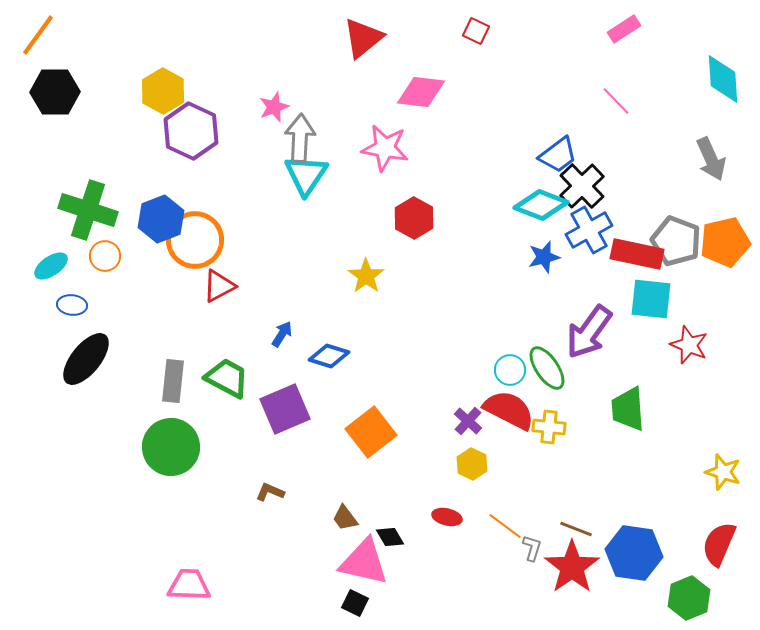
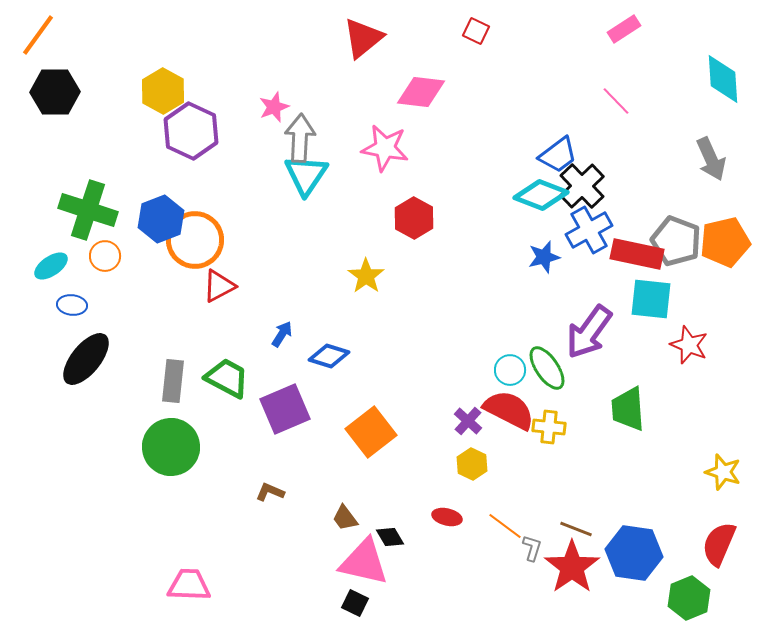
cyan diamond at (541, 205): moved 10 px up
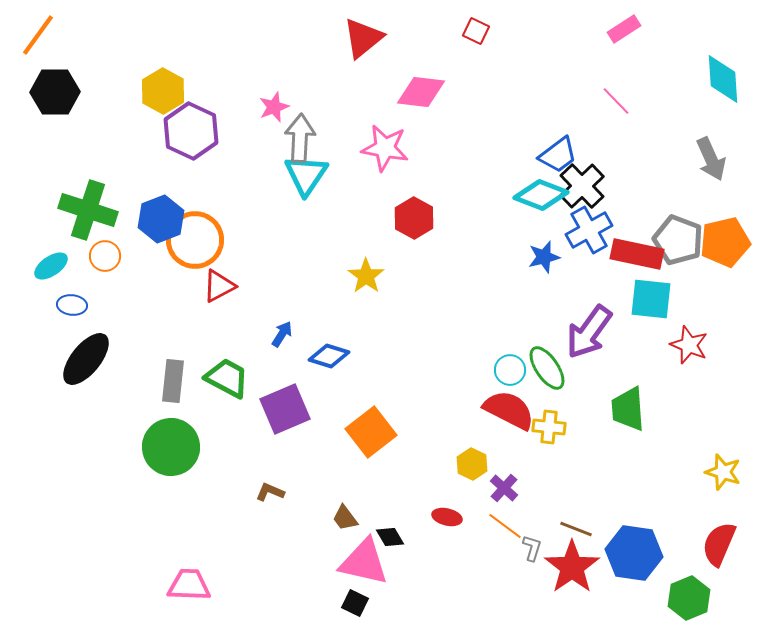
gray pentagon at (676, 241): moved 2 px right, 1 px up
purple cross at (468, 421): moved 36 px right, 67 px down
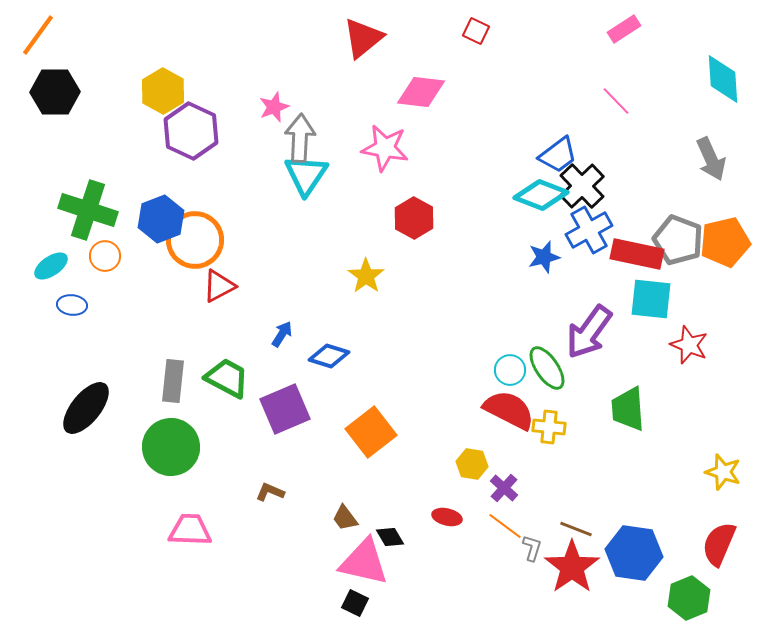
black ellipse at (86, 359): moved 49 px down
yellow hexagon at (472, 464): rotated 16 degrees counterclockwise
pink trapezoid at (189, 585): moved 1 px right, 55 px up
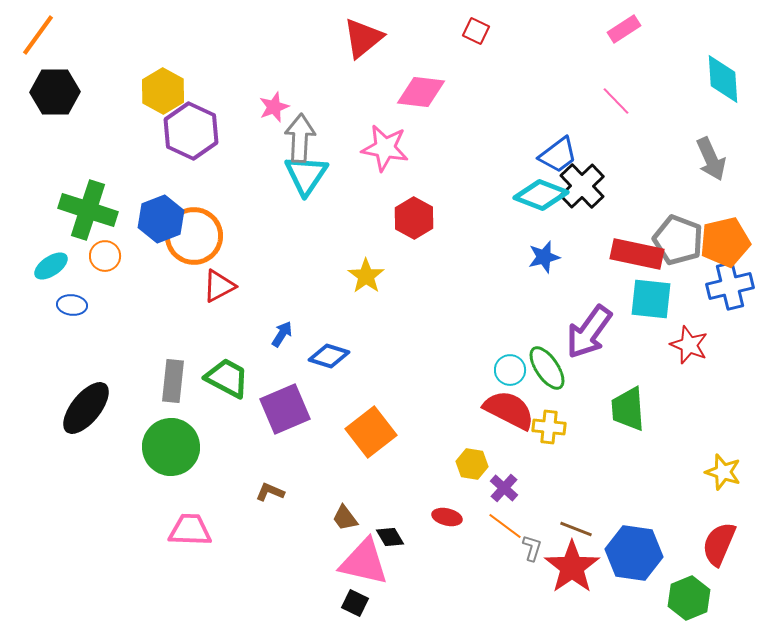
blue cross at (589, 230): moved 141 px right, 56 px down; rotated 15 degrees clockwise
orange circle at (195, 240): moved 1 px left, 4 px up
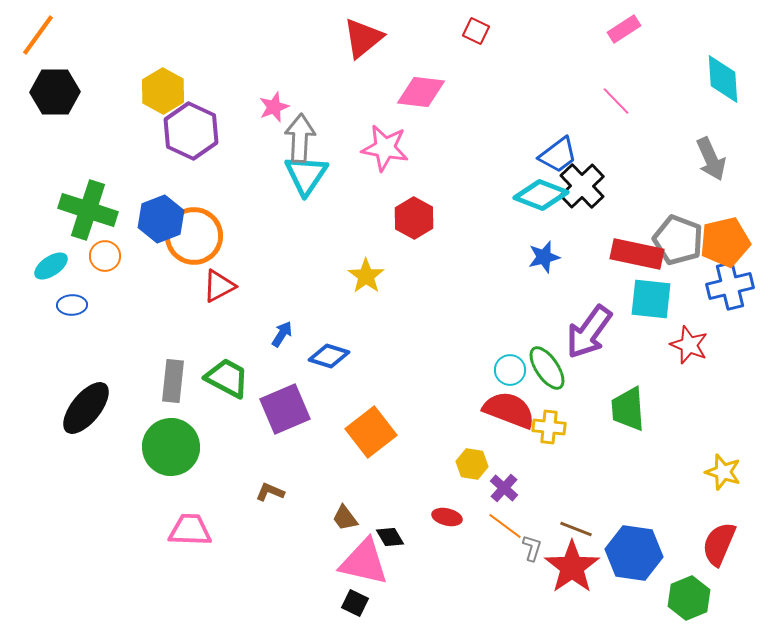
blue ellipse at (72, 305): rotated 8 degrees counterclockwise
red semicircle at (509, 410): rotated 6 degrees counterclockwise
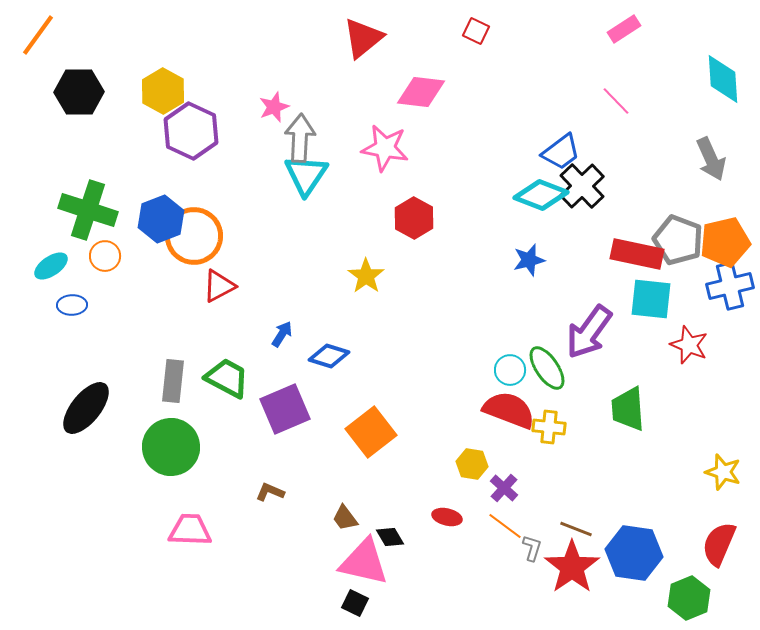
black hexagon at (55, 92): moved 24 px right
blue trapezoid at (558, 155): moved 3 px right, 3 px up
blue star at (544, 257): moved 15 px left, 3 px down
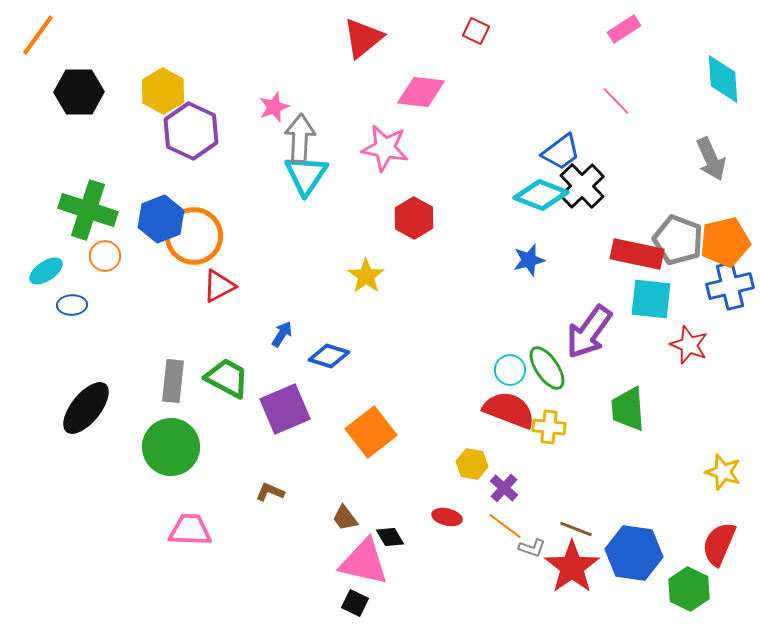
cyan ellipse at (51, 266): moved 5 px left, 5 px down
gray L-shape at (532, 548): rotated 92 degrees clockwise
green hexagon at (689, 598): moved 9 px up; rotated 12 degrees counterclockwise
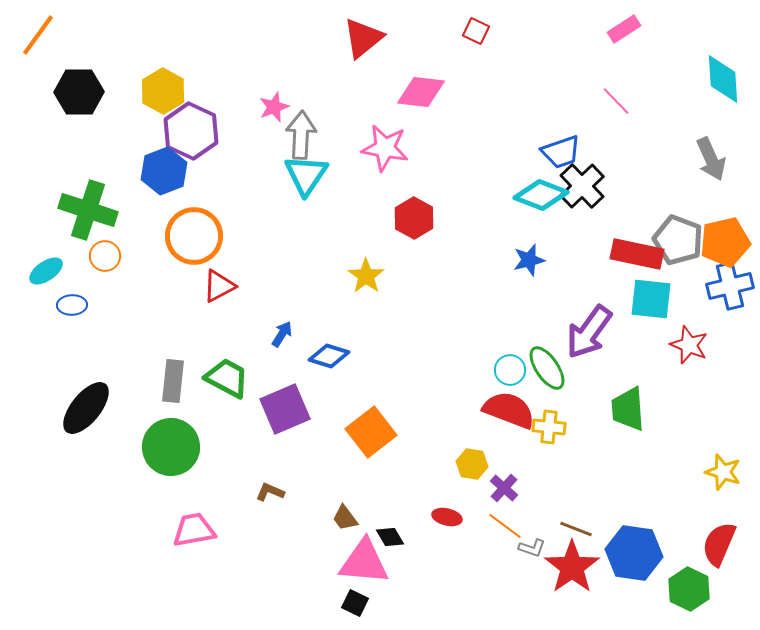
gray arrow at (300, 138): moved 1 px right, 3 px up
blue trapezoid at (561, 152): rotated 18 degrees clockwise
blue hexagon at (161, 219): moved 3 px right, 48 px up
pink trapezoid at (190, 530): moved 4 px right; rotated 12 degrees counterclockwise
pink triangle at (364, 562): rotated 8 degrees counterclockwise
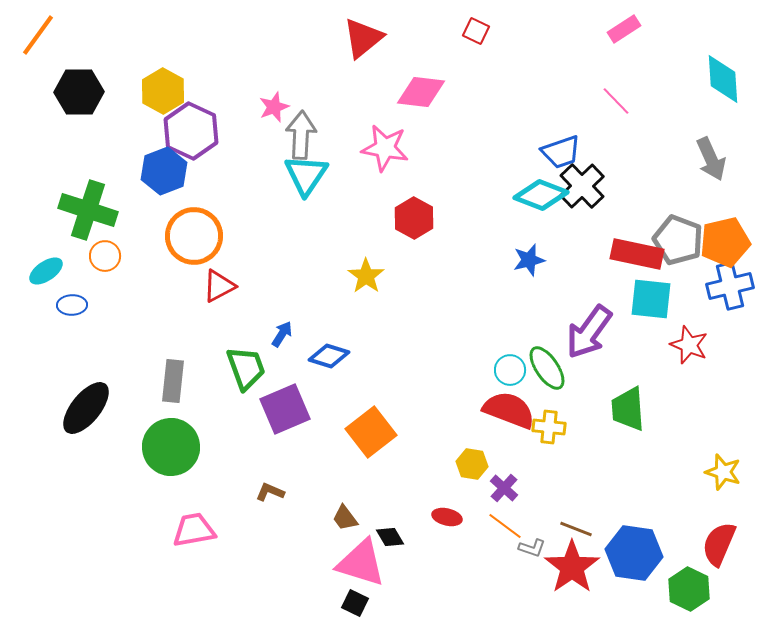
green trapezoid at (227, 378): moved 19 px right, 10 px up; rotated 42 degrees clockwise
pink triangle at (364, 562): moved 3 px left, 1 px down; rotated 12 degrees clockwise
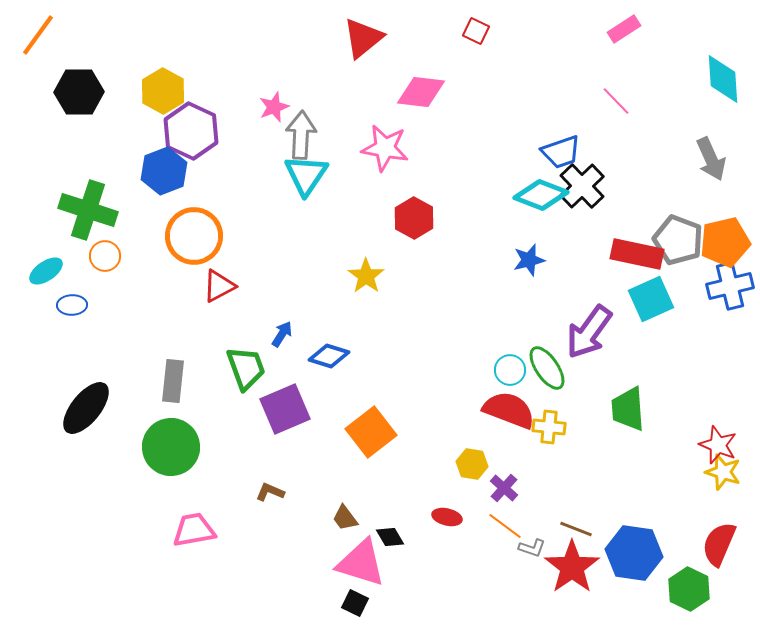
cyan square at (651, 299): rotated 30 degrees counterclockwise
red star at (689, 345): moved 29 px right, 100 px down
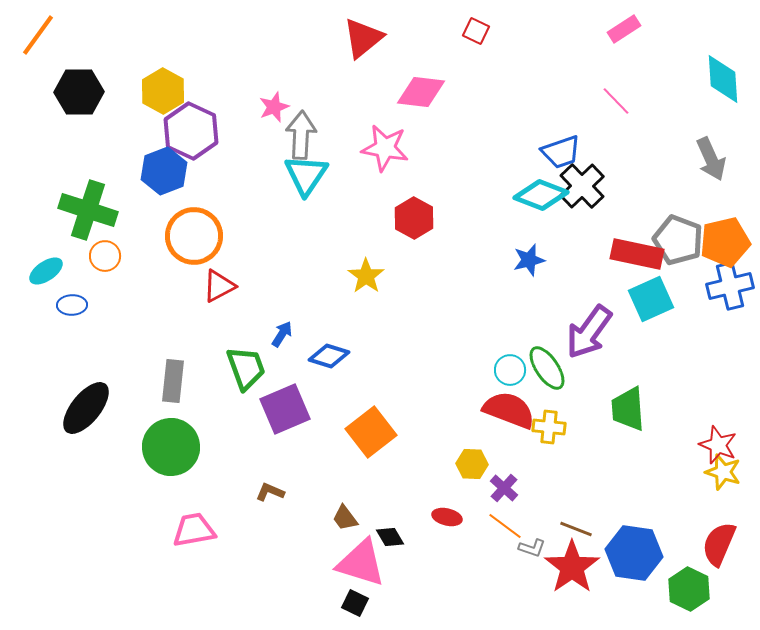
yellow hexagon at (472, 464): rotated 8 degrees counterclockwise
